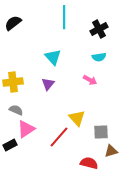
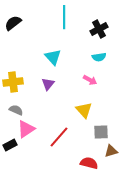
yellow triangle: moved 7 px right, 8 px up
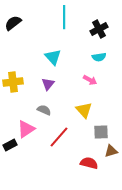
gray semicircle: moved 28 px right
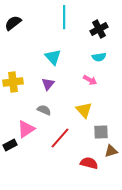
red line: moved 1 px right, 1 px down
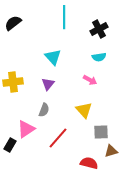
gray semicircle: rotated 88 degrees clockwise
red line: moved 2 px left
black rectangle: rotated 32 degrees counterclockwise
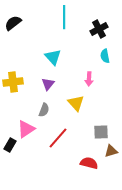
cyan semicircle: moved 6 px right, 1 px up; rotated 88 degrees clockwise
pink arrow: moved 1 px left, 1 px up; rotated 64 degrees clockwise
yellow triangle: moved 8 px left, 7 px up
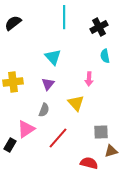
black cross: moved 2 px up
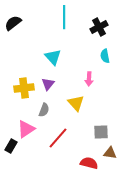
yellow cross: moved 11 px right, 6 px down
black rectangle: moved 1 px right, 1 px down
brown triangle: moved 1 px left, 2 px down; rotated 24 degrees clockwise
